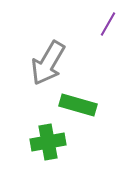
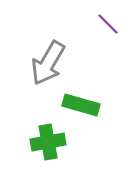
purple line: rotated 75 degrees counterclockwise
green rectangle: moved 3 px right
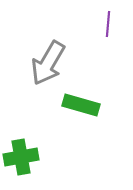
purple line: rotated 50 degrees clockwise
green cross: moved 27 px left, 15 px down
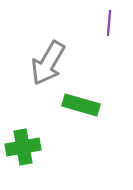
purple line: moved 1 px right, 1 px up
green cross: moved 2 px right, 10 px up
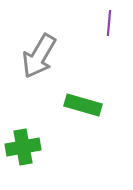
gray arrow: moved 9 px left, 7 px up
green rectangle: moved 2 px right
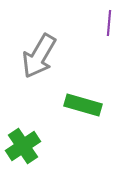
green cross: moved 1 px up; rotated 24 degrees counterclockwise
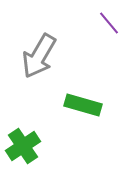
purple line: rotated 45 degrees counterclockwise
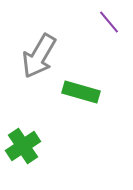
purple line: moved 1 px up
green rectangle: moved 2 px left, 13 px up
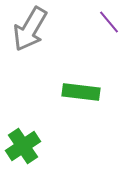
gray arrow: moved 9 px left, 27 px up
green rectangle: rotated 9 degrees counterclockwise
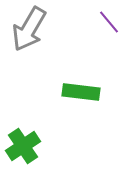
gray arrow: moved 1 px left
